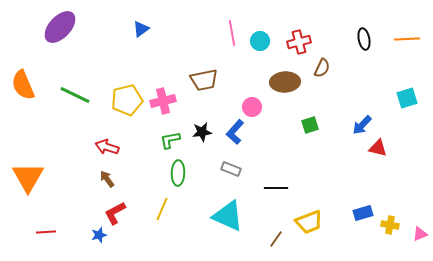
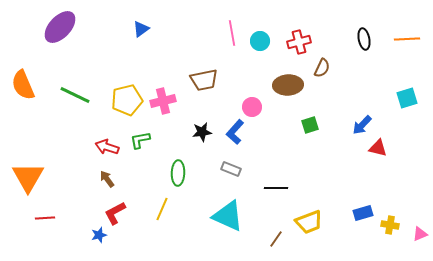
brown ellipse: moved 3 px right, 3 px down
green L-shape: moved 30 px left
red line: moved 1 px left, 14 px up
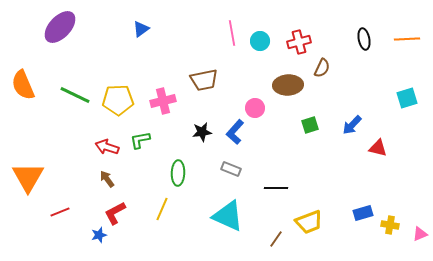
yellow pentagon: moved 9 px left; rotated 12 degrees clockwise
pink circle: moved 3 px right, 1 px down
blue arrow: moved 10 px left
red line: moved 15 px right, 6 px up; rotated 18 degrees counterclockwise
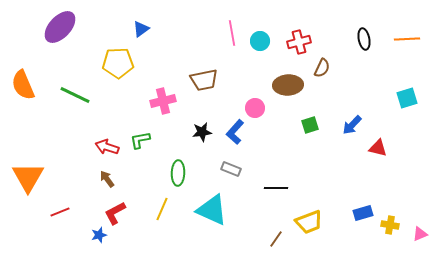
yellow pentagon: moved 37 px up
cyan triangle: moved 16 px left, 6 px up
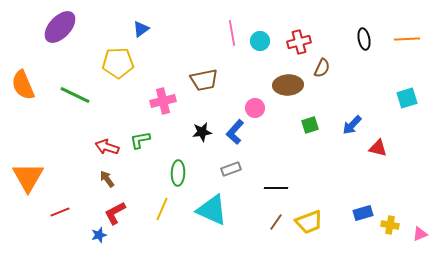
gray rectangle: rotated 42 degrees counterclockwise
brown line: moved 17 px up
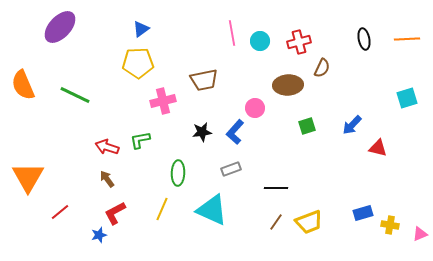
yellow pentagon: moved 20 px right
green square: moved 3 px left, 1 px down
red line: rotated 18 degrees counterclockwise
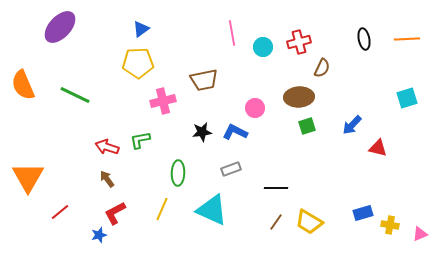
cyan circle: moved 3 px right, 6 px down
brown ellipse: moved 11 px right, 12 px down
blue L-shape: rotated 75 degrees clockwise
yellow trapezoid: rotated 52 degrees clockwise
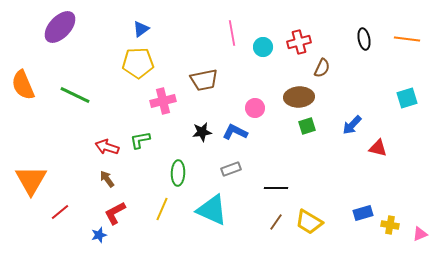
orange line: rotated 10 degrees clockwise
orange triangle: moved 3 px right, 3 px down
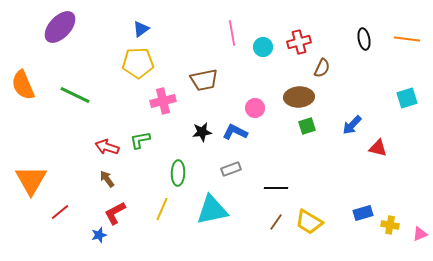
cyan triangle: rotated 36 degrees counterclockwise
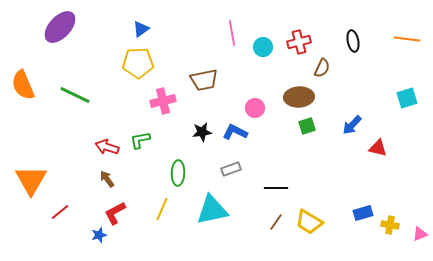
black ellipse: moved 11 px left, 2 px down
